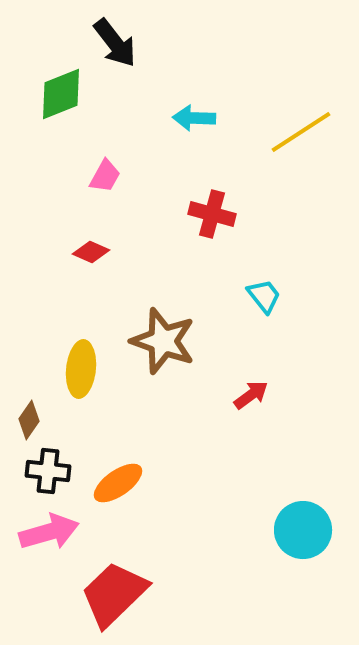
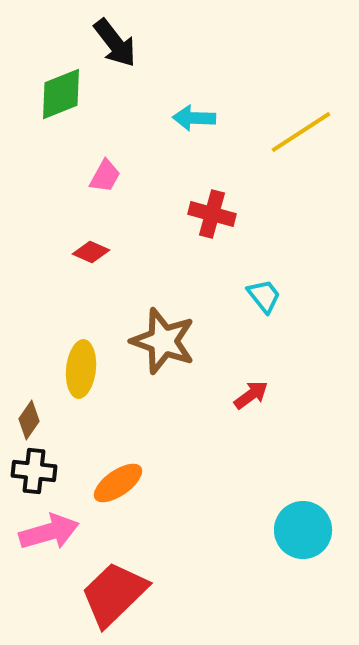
black cross: moved 14 px left
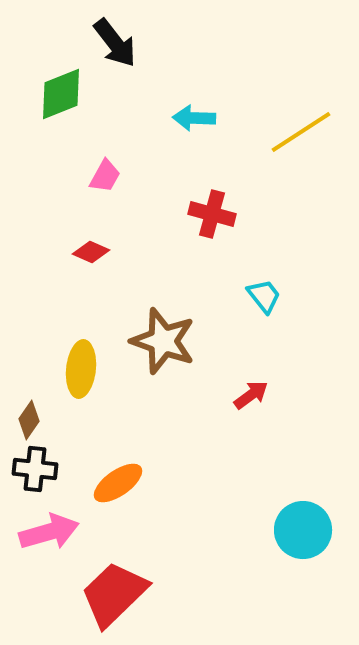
black cross: moved 1 px right, 2 px up
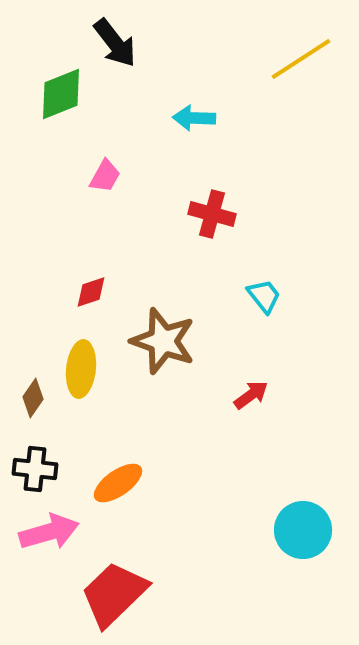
yellow line: moved 73 px up
red diamond: moved 40 px down; rotated 42 degrees counterclockwise
brown diamond: moved 4 px right, 22 px up
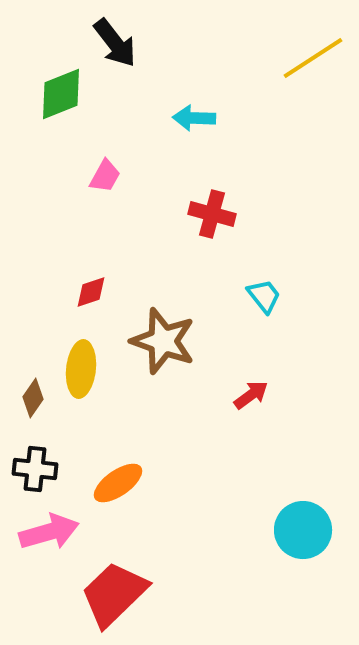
yellow line: moved 12 px right, 1 px up
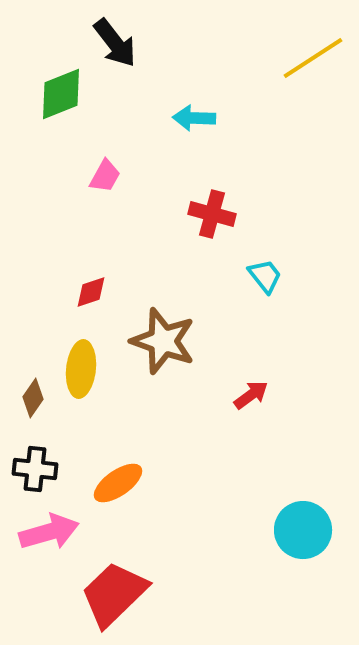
cyan trapezoid: moved 1 px right, 20 px up
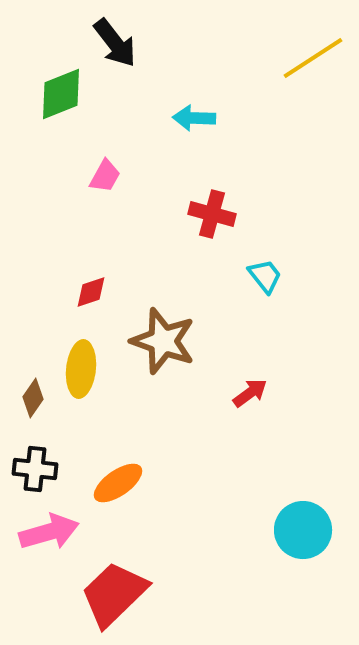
red arrow: moved 1 px left, 2 px up
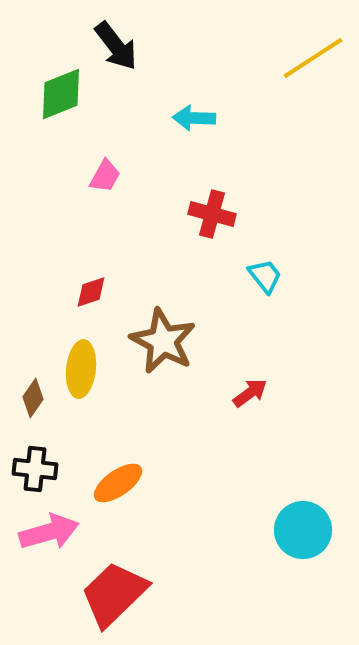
black arrow: moved 1 px right, 3 px down
brown star: rotated 8 degrees clockwise
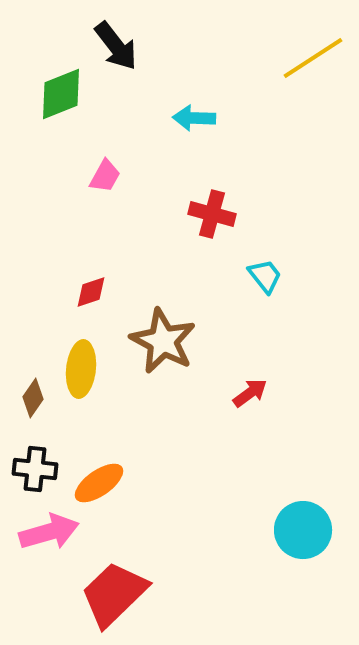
orange ellipse: moved 19 px left
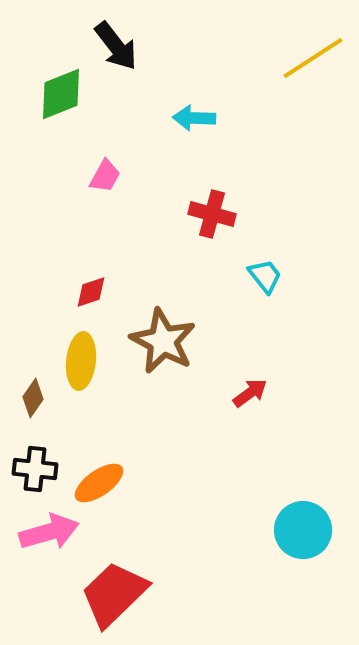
yellow ellipse: moved 8 px up
